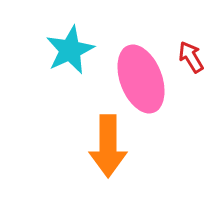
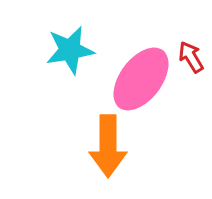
cyan star: rotated 15 degrees clockwise
pink ellipse: rotated 58 degrees clockwise
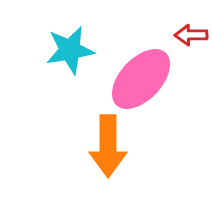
red arrow: moved 22 px up; rotated 60 degrees counterclockwise
pink ellipse: rotated 6 degrees clockwise
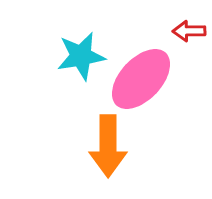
red arrow: moved 2 px left, 4 px up
cyan star: moved 11 px right, 6 px down
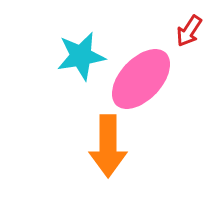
red arrow: rotated 56 degrees counterclockwise
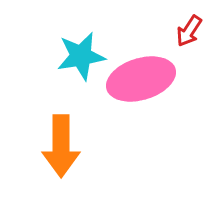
pink ellipse: rotated 30 degrees clockwise
orange arrow: moved 47 px left
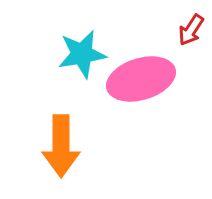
red arrow: moved 2 px right, 1 px up
cyan star: moved 1 px right, 2 px up
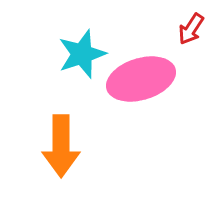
red arrow: moved 1 px up
cyan star: rotated 9 degrees counterclockwise
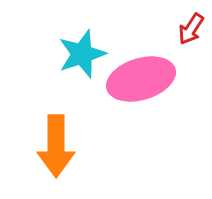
orange arrow: moved 5 px left
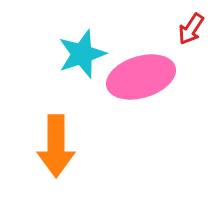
pink ellipse: moved 2 px up
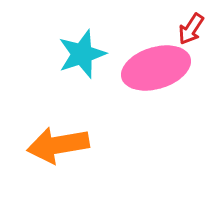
pink ellipse: moved 15 px right, 9 px up
orange arrow: moved 2 px right, 1 px up; rotated 80 degrees clockwise
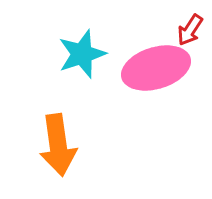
red arrow: moved 1 px left, 1 px down
orange arrow: rotated 88 degrees counterclockwise
